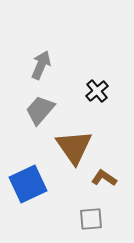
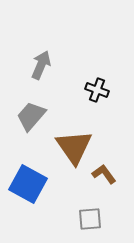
black cross: moved 1 px up; rotated 30 degrees counterclockwise
gray trapezoid: moved 9 px left, 6 px down
brown L-shape: moved 4 px up; rotated 20 degrees clockwise
blue square: rotated 36 degrees counterclockwise
gray square: moved 1 px left
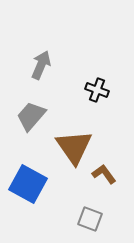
gray square: rotated 25 degrees clockwise
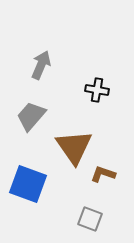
black cross: rotated 10 degrees counterclockwise
brown L-shape: moved 1 px left; rotated 35 degrees counterclockwise
blue square: rotated 9 degrees counterclockwise
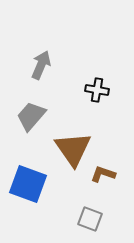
brown triangle: moved 1 px left, 2 px down
